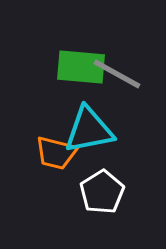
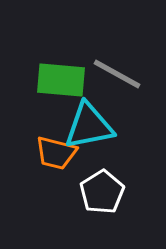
green rectangle: moved 20 px left, 13 px down
cyan triangle: moved 4 px up
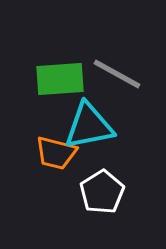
green rectangle: moved 1 px left, 1 px up; rotated 9 degrees counterclockwise
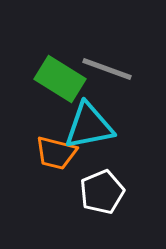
gray line: moved 10 px left, 5 px up; rotated 9 degrees counterclockwise
green rectangle: rotated 36 degrees clockwise
white pentagon: rotated 9 degrees clockwise
